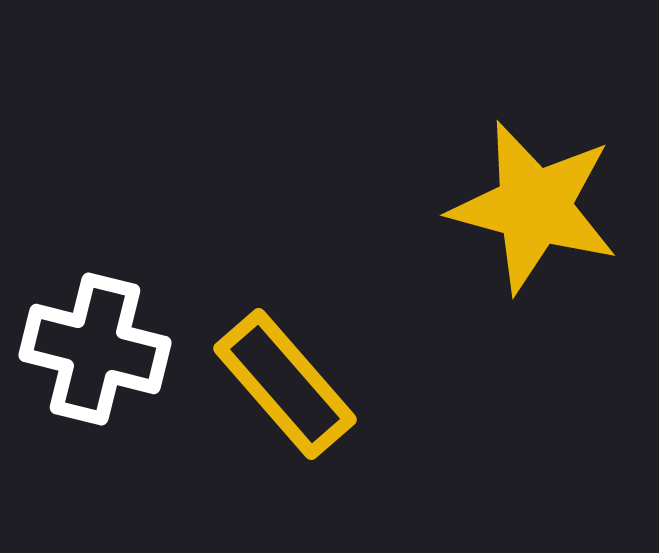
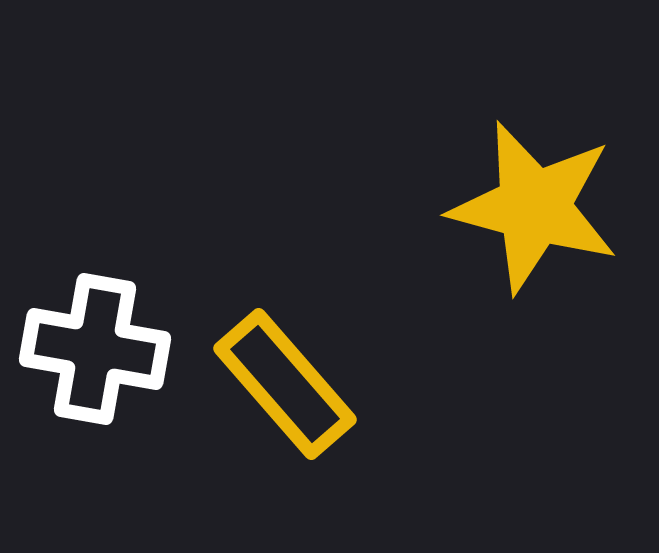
white cross: rotated 4 degrees counterclockwise
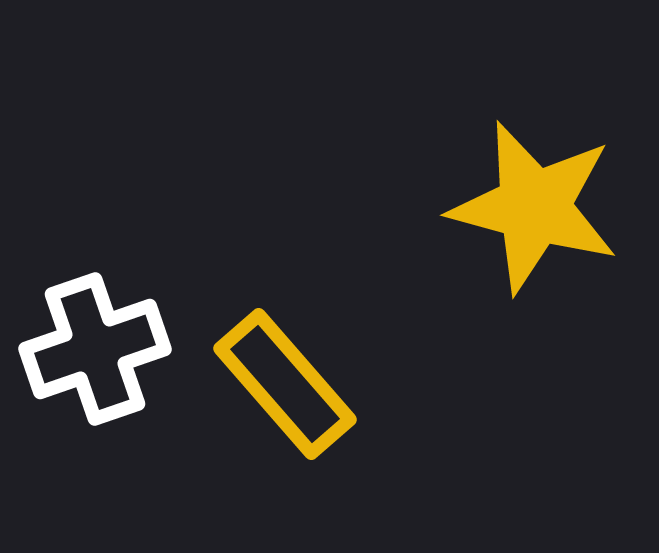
white cross: rotated 29 degrees counterclockwise
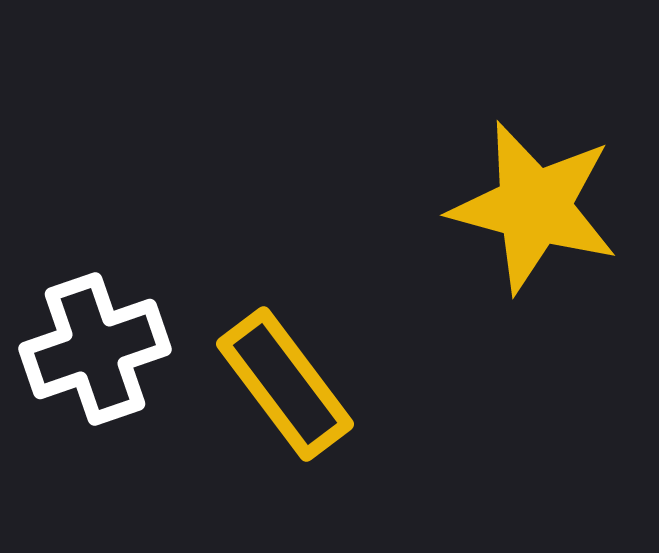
yellow rectangle: rotated 4 degrees clockwise
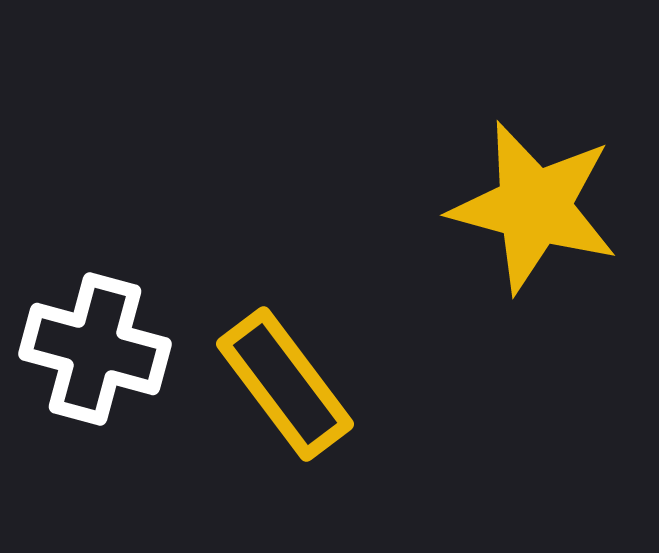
white cross: rotated 34 degrees clockwise
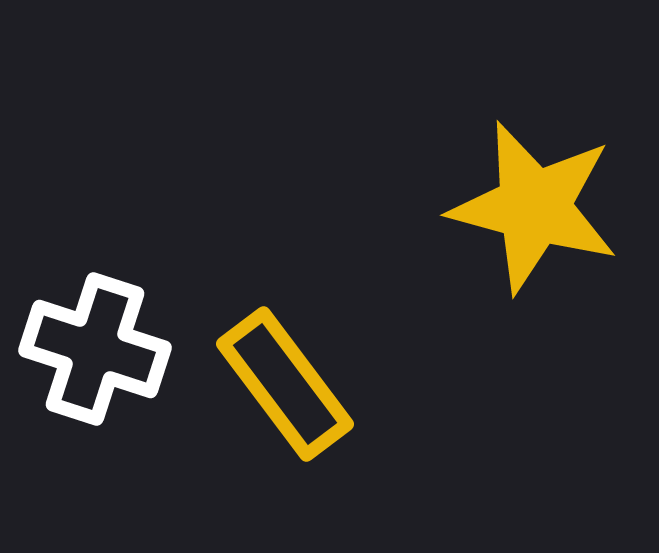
white cross: rotated 3 degrees clockwise
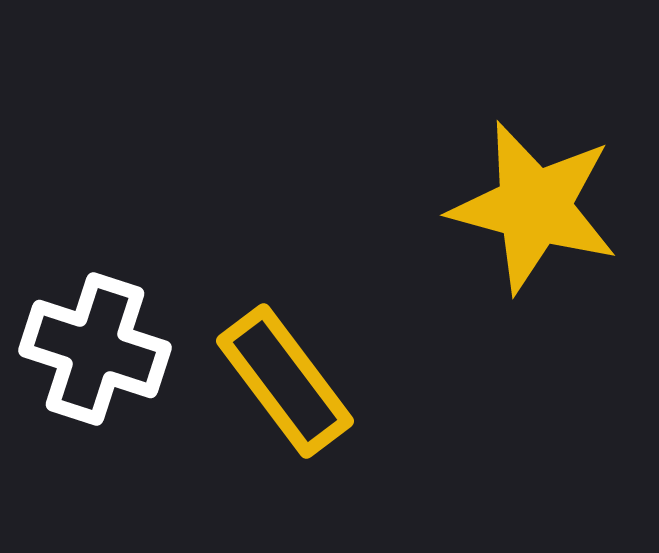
yellow rectangle: moved 3 px up
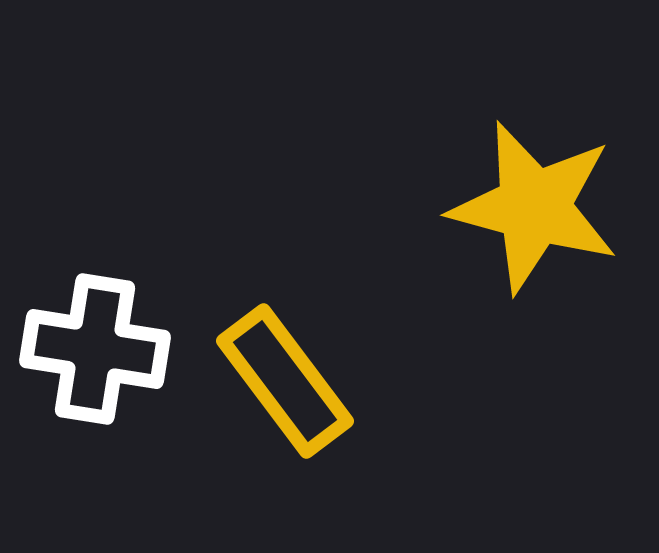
white cross: rotated 9 degrees counterclockwise
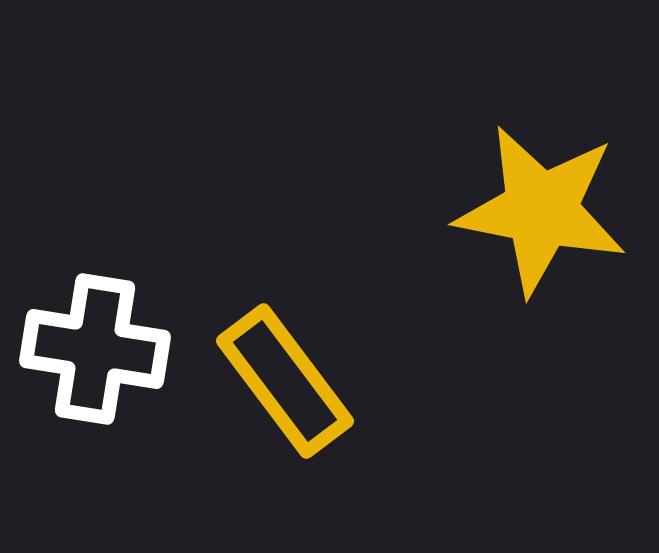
yellow star: moved 7 px right, 3 px down; rotated 4 degrees counterclockwise
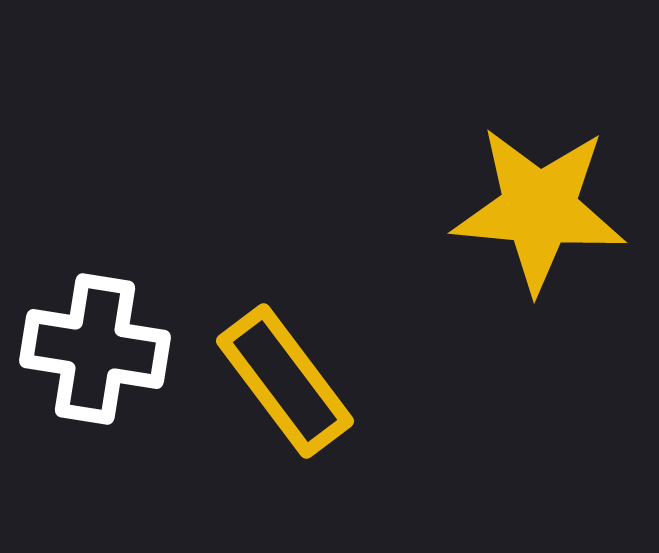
yellow star: moved 2 px left, 1 px up; rotated 6 degrees counterclockwise
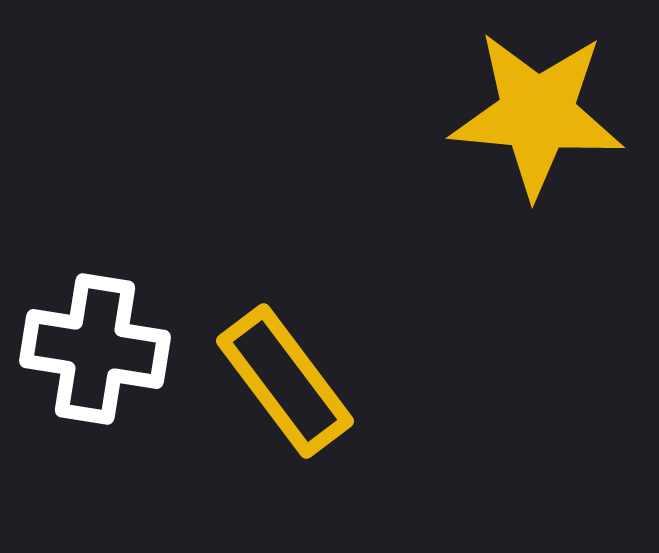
yellow star: moved 2 px left, 95 px up
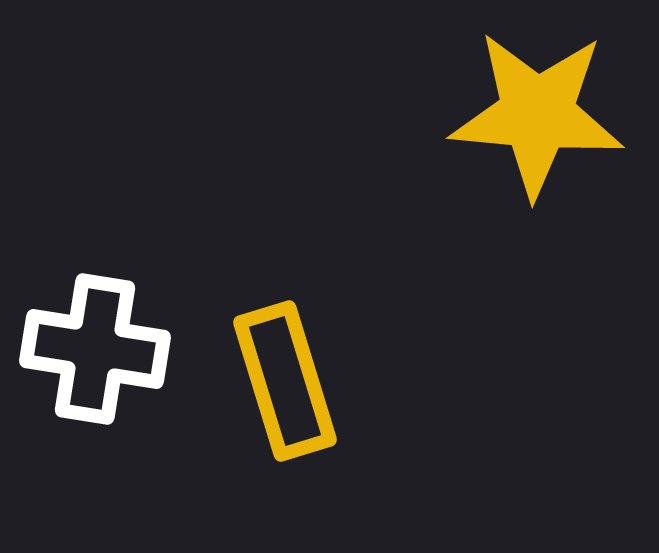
yellow rectangle: rotated 20 degrees clockwise
